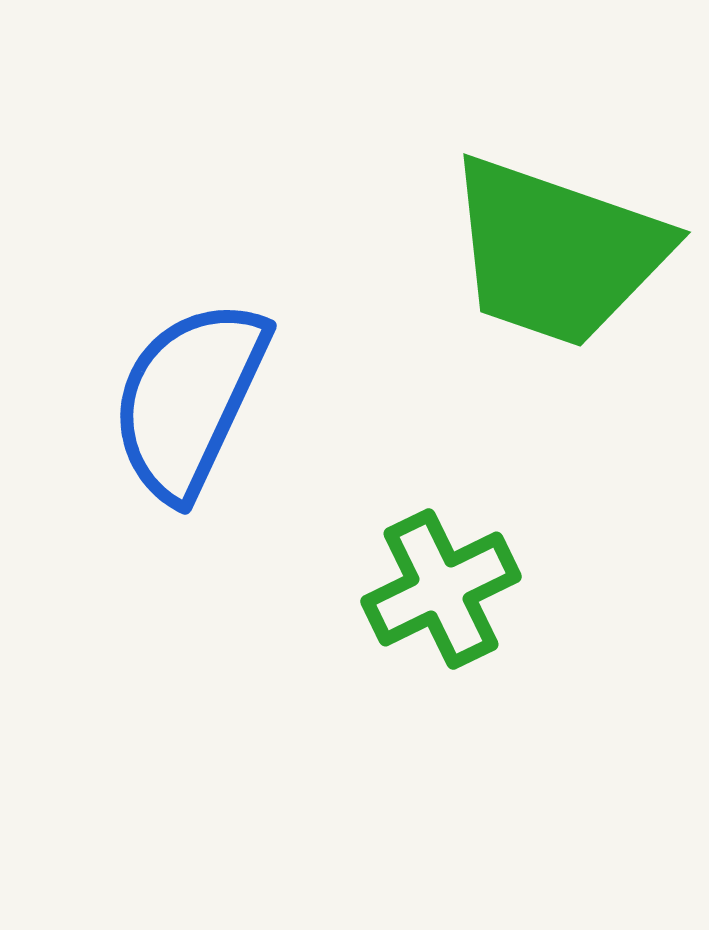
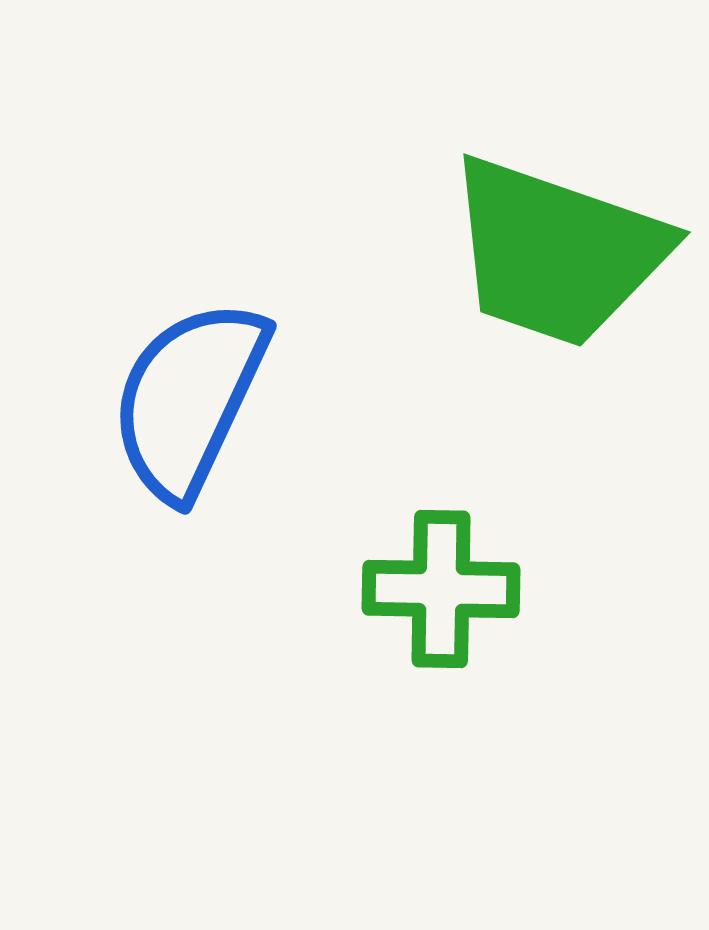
green cross: rotated 27 degrees clockwise
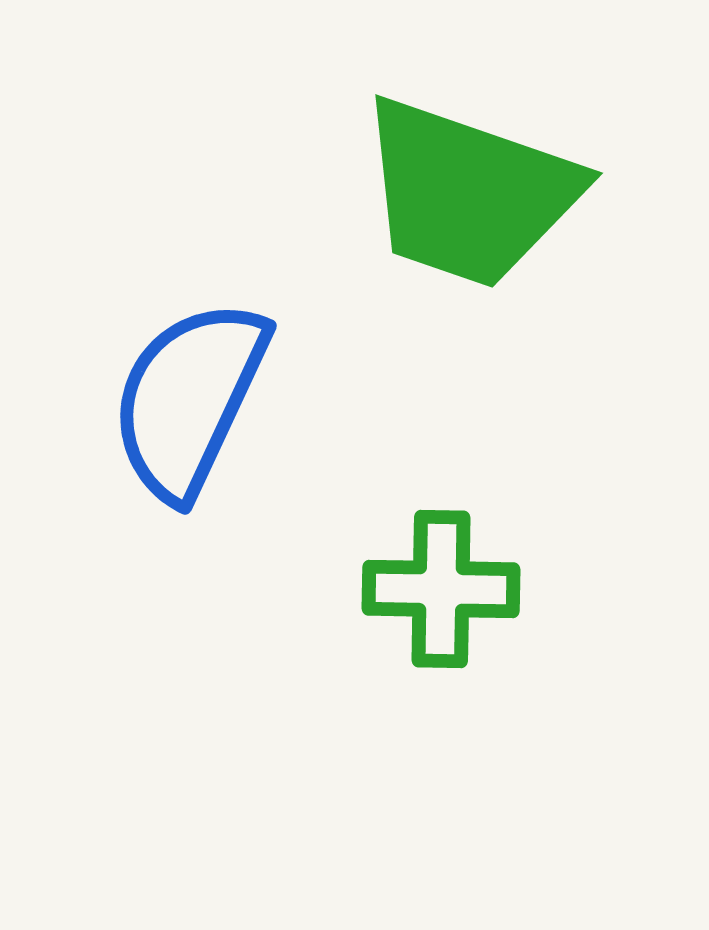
green trapezoid: moved 88 px left, 59 px up
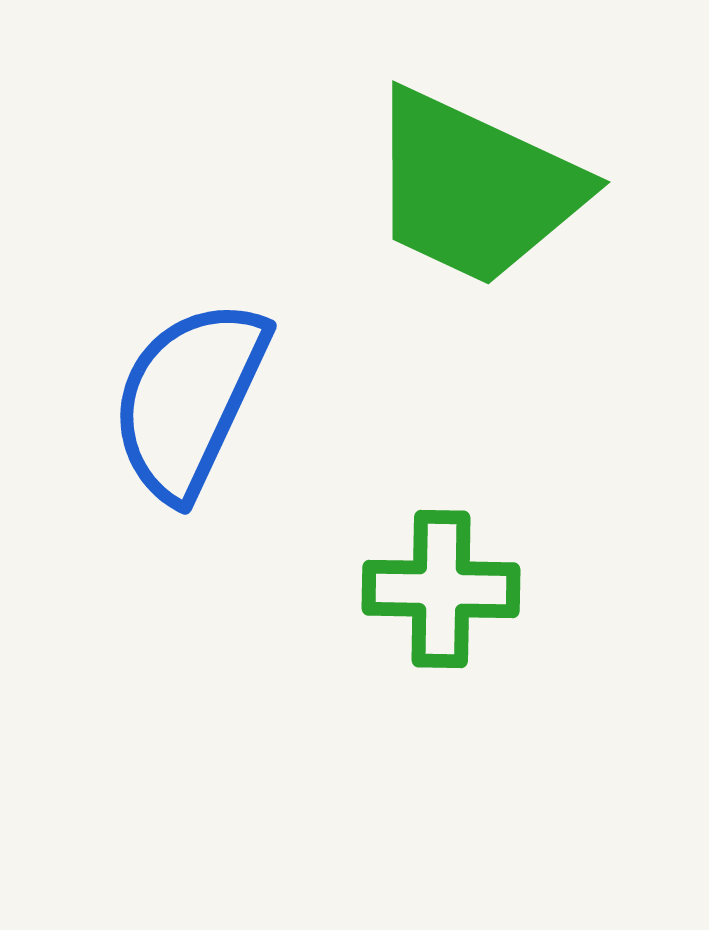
green trapezoid: moved 6 px right, 5 px up; rotated 6 degrees clockwise
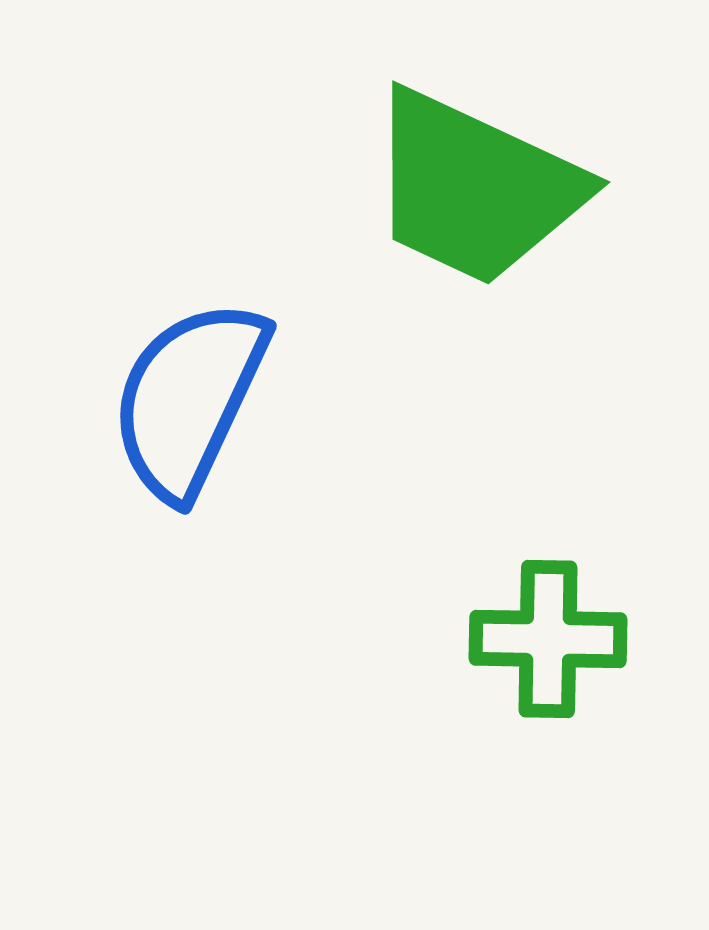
green cross: moved 107 px right, 50 px down
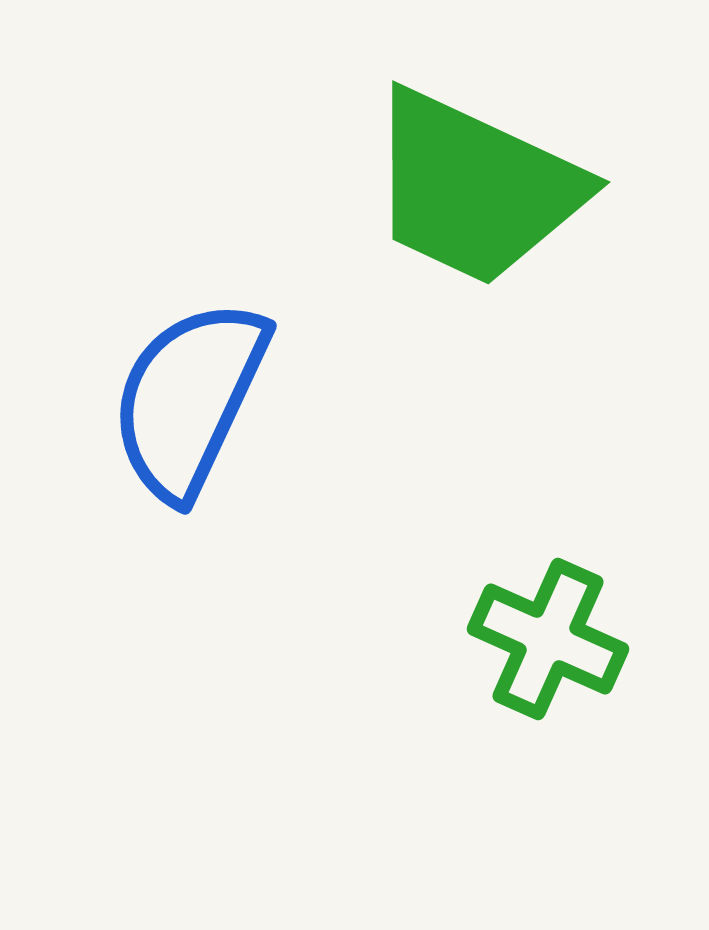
green cross: rotated 23 degrees clockwise
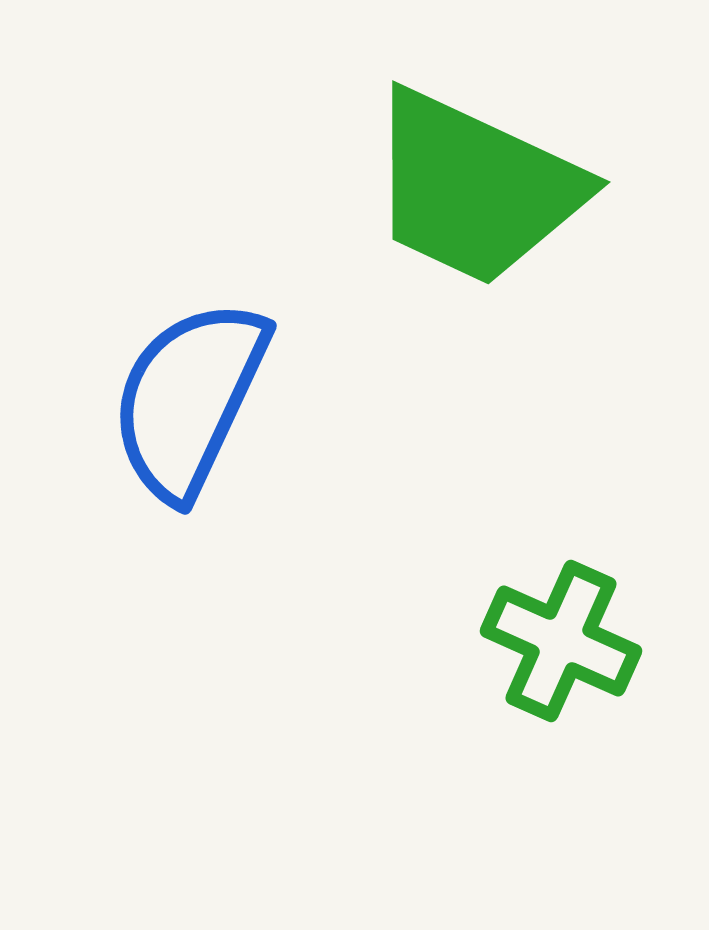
green cross: moved 13 px right, 2 px down
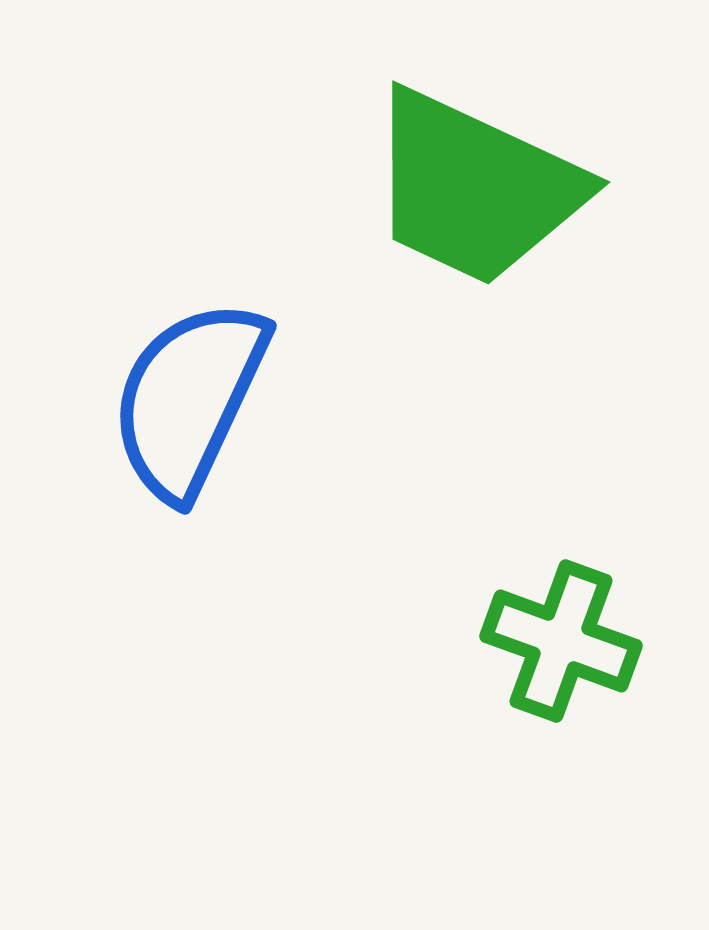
green cross: rotated 4 degrees counterclockwise
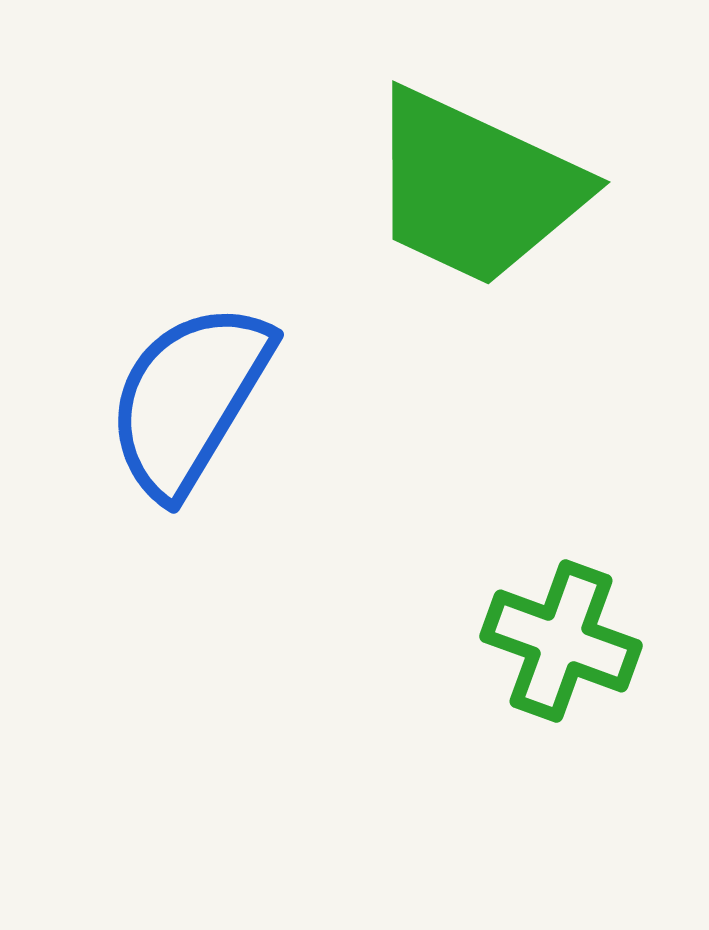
blue semicircle: rotated 6 degrees clockwise
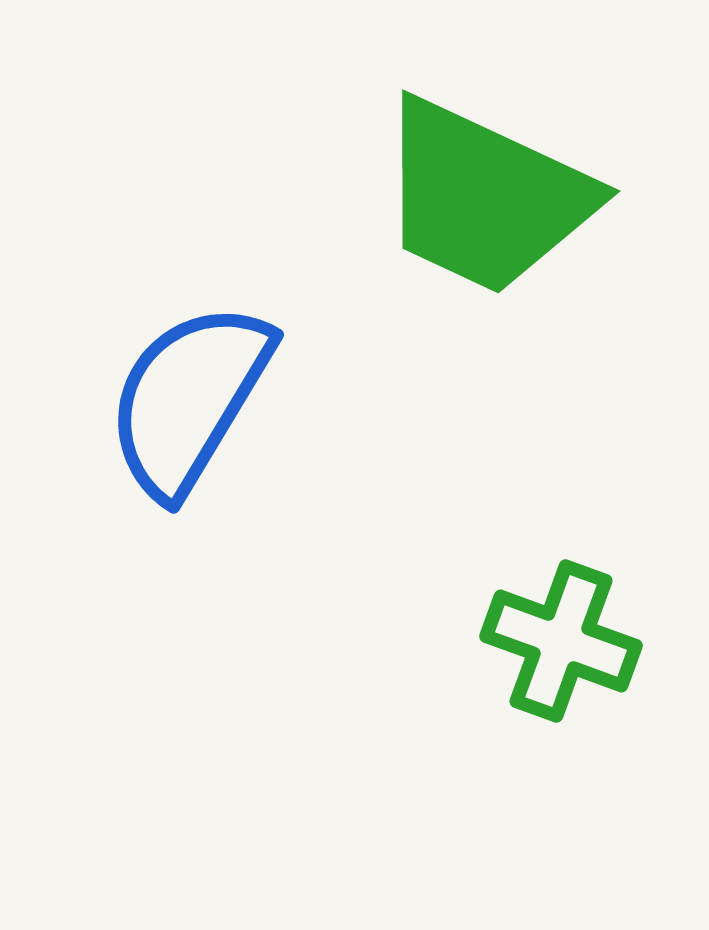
green trapezoid: moved 10 px right, 9 px down
